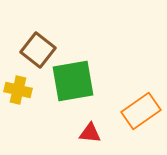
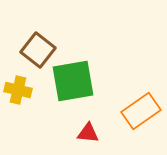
red triangle: moved 2 px left
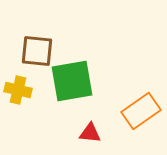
brown square: moved 1 px left, 1 px down; rotated 32 degrees counterclockwise
green square: moved 1 px left
red triangle: moved 2 px right
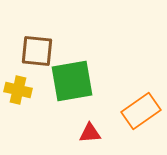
red triangle: rotated 10 degrees counterclockwise
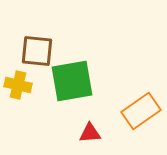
yellow cross: moved 5 px up
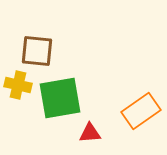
green square: moved 12 px left, 17 px down
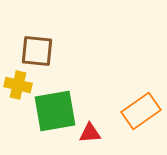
green square: moved 5 px left, 13 px down
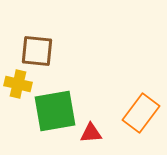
yellow cross: moved 1 px up
orange rectangle: moved 2 px down; rotated 18 degrees counterclockwise
red triangle: moved 1 px right
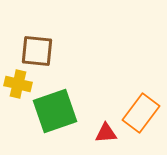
green square: rotated 9 degrees counterclockwise
red triangle: moved 15 px right
